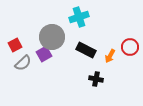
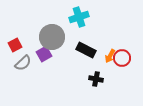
red circle: moved 8 px left, 11 px down
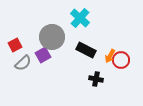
cyan cross: moved 1 px right, 1 px down; rotated 30 degrees counterclockwise
purple square: moved 1 px left, 1 px down
red circle: moved 1 px left, 2 px down
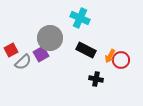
cyan cross: rotated 18 degrees counterclockwise
gray circle: moved 2 px left, 1 px down
red square: moved 4 px left, 5 px down
purple square: moved 2 px left, 1 px up
gray semicircle: moved 1 px up
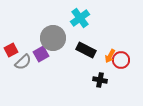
cyan cross: rotated 30 degrees clockwise
gray circle: moved 3 px right
black cross: moved 4 px right, 1 px down
